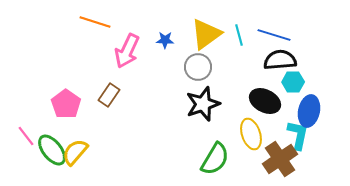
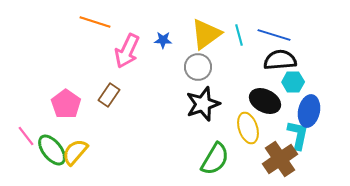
blue star: moved 2 px left
yellow ellipse: moved 3 px left, 6 px up
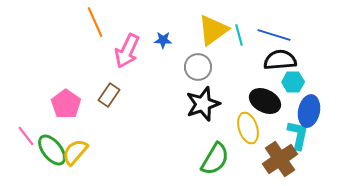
orange line: rotated 48 degrees clockwise
yellow triangle: moved 7 px right, 4 px up
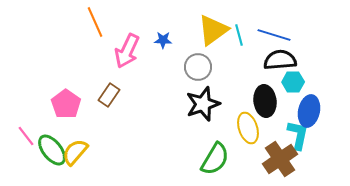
black ellipse: rotated 56 degrees clockwise
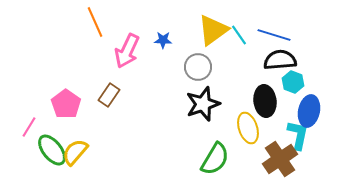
cyan line: rotated 20 degrees counterclockwise
cyan hexagon: rotated 20 degrees clockwise
pink line: moved 3 px right, 9 px up; rotated 70 degrees clockwise
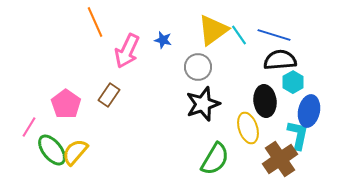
blue star: rotated 12 degrees clockwise
cyan hexagon: rotated 10 degrees clockwise
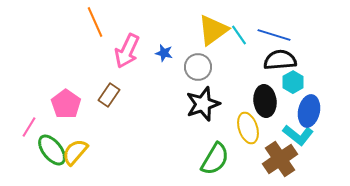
blue star: moved 1 px right, 13 px down
cyan L-shape: rotated 116 degrees clockwise
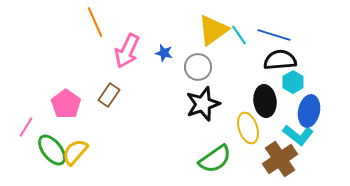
pink line: moved 3 px left
green semicircle: rotated 24 degrees clockwise
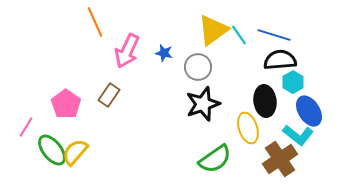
blue ellipse: rotated 44 degrees counterclockwise
